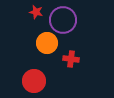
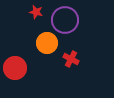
purple circle: moved 2 px right
red cross: rotated 21 degrees clockwise
red circle: moved 19 px left, 13 px up
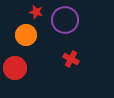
orange circle: moved 21 px left, 8 px up
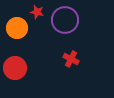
red star: moved 1 px right
orange circle: moved 9 px left, 7 px up
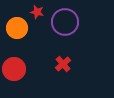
purple circle: moved 2 px down
red cross: moved 8 px left, 5 px down; rotated 21 degrees clockwise
red circle: moved 1 px left, 1 px down
